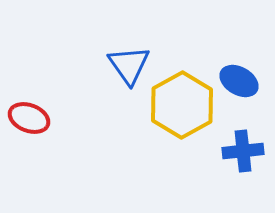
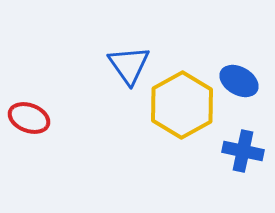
blue cross: rotated 18 degrees clockwise
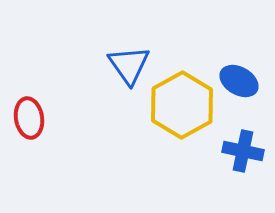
red ellipse: rotated 60 degrees clockwise
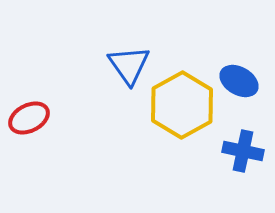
red ellipse: rotated 72 degrees clockwise
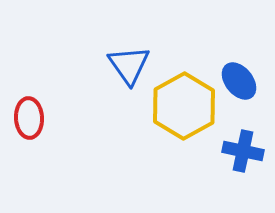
blue ellipse: rotated 21 degrees clockwise
yellow hexagon: moved 2 px right, 1 px down
red ellipse: rotated 66 degrees counterclockwise
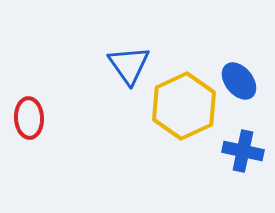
yellow hexagon: rotated 4 degrees clockwise
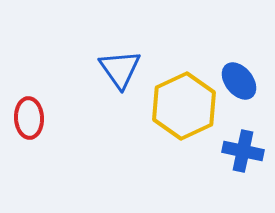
blue triangle: moved 9 px left, 4 px down
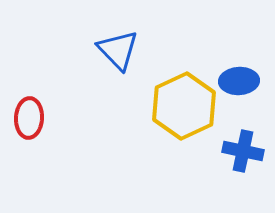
blue triangle: moved 2 px left, 19 px up; rotated 9 degrees counterclockwise
blue ellipse: rotated 54 degrees counterclockwise
red ellipse: rotated 6 degrees clockwise
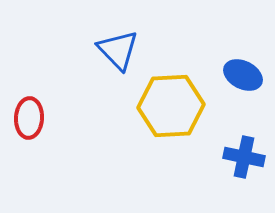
blue ellipse: moved 4 px right, 6 px up; rotated 30 degrees clockwise
yellow hexagon: moved 13 px left; rotated 22 degrees clockwise
blue cross: moved 1 px right, 6 px down
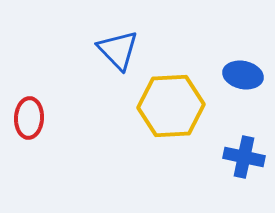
blue ellipse: rotated 15 degrees counterclockwise
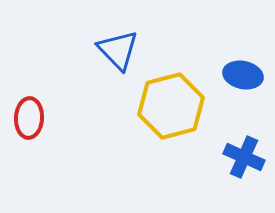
yellow hexagon: rotated 12 degrees counterclockwise
blue cross: rotated 12 degrees clockwise
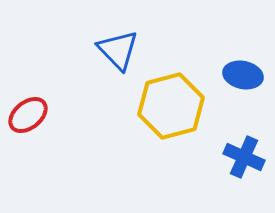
red ellipse: moved 1 px left, 3 px up; rotated 48 degrees clockwise
